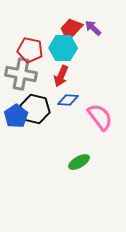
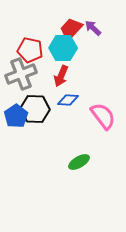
gray cross: rotated 32 degrees counterclockwise
black hexagon: rotated 12 degrees counterclockwise
pink semicircle: moved 3 px right, 1 px up
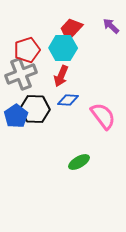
purple arrow: moved 18 px right, 2 px up
red pentagon: moved 3 px left; rotated 30 degrees counterclockwise
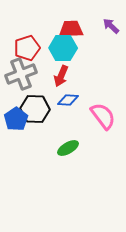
red trapezoid: rotated 45 degrees clockwise
red pentagon: moved 2 px up
blue pentagon: moved 3 px down
green ellipse: moved 11 px left, 14 px up
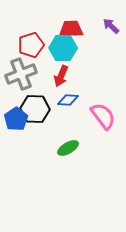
red pentagon: moved 4 px right, 3 px up
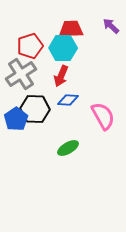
red pentagon: moved 1 px left, 1 px down
gray cross: rotated 12 degrees counterclockwise
pink semicircle: rotated 8 degrees clockwise
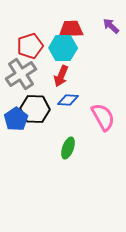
pink semicircle: moved 1 px down
green ellipse: rotated 40 degrees counterclockwise
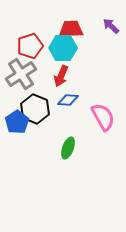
black hexagon: rotated 20 degrees clockwise
blue pentagon: moved 1 px right, 3 px down
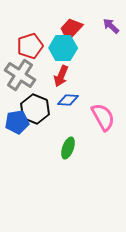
red trapezoid: rotated 45 degrees counterclockwise
gray cross: moved 1 px left, 1 px down; rotated 24 degrees counterclockwise
blue pentagon: rotated 25 degrees clockwise
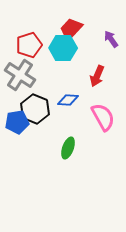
purple arrow: moved 13 px down; rotated 12 degrees clockwise
red pentagon: moved 1 px left, 1 px up
red arrow: moved 36 px right
